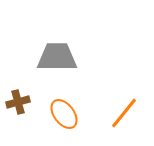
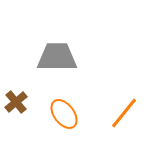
brown cross: moved 2 px left; rotated 25 degrees counterclockwise
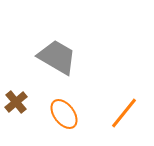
gray trapezoid: rotated 30 degrees clockwise
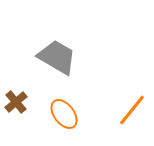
orange line: moved 8 px right, 3 px up
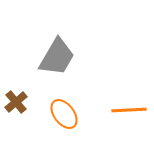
gray trapezoid: rotated 90 degrees clockwise
orange line: moved 3 px left; rotated 48 degrees clockwise
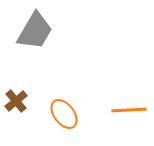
gray trapezoid: moved 22 px left, 26 px up
brown cross: moved 1 px up
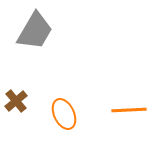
orange ellipse: rotated 12 degrees clockwise
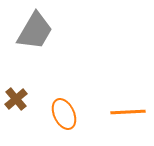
brown cross: moved 2 px up
orange line: moved 1 px left, 2 px down
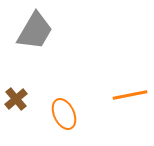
orange line: moved 2 px right, 17 px up; rotated 8 degrees counterclockwise
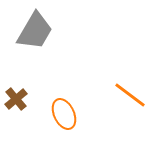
orange line: rotated 48 degrees clockwise
